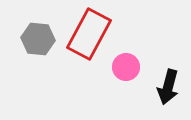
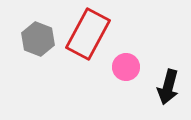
red rectangle: moved 1 px left
gray hexagon: rotated 16 degrees clockwise
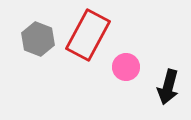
red rectangle: moved 1 px down
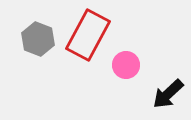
pink circle: moved 2 px up
black arrow: moved 7 px down; rotated 32 degrees clockwise
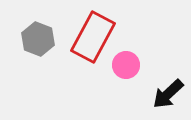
red rectangle: moved 5 px right, 2 px down
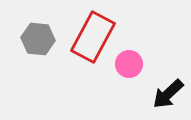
gray hexagon: rotated 16 degrees counterclockwise
pink circle: moved 3 px right, 1 px up
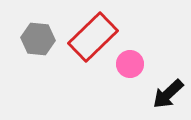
red rectangle: rotated 18 degrees clockwise
pink circle: moved 1 px right
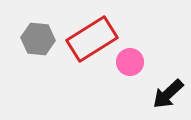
red rectangle: moved 1 px left, 2 px down; rotated 12 degrees clockwise
pink circle: moved 2 px up
